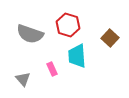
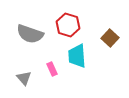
gray triangle: moved 1 px right, 1 px up
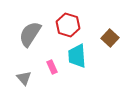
gray semicircle: rotated 104 degrees clockwise
pink rectangle: moved 2 px up
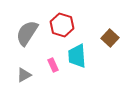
red hexagon: moved 6 px left
gray semicircle: moved 3 px left, 1 px up
pink rectangle: moved 1 px right, 2 px up
gray triangle: moved 3 px up; rotated 42 degrees clockwise
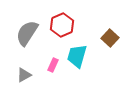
red hexagon: rotated 20 degrees clockwise
cyan trapezoid: rotated 20 degrees clockwise
pink rectangle: rotated 48 degrees clockwise
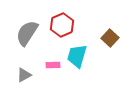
pink rectangle: rotated 64 degrees clockwise
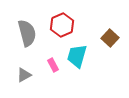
gray semicircle: rotated 132 degrees clockwise
pink rectangle: rotated 64 degrees clockwise
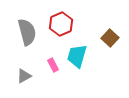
red hexagon: moved 1 px left, 1 px up
gray semicircle: moved 1 px up
gray triangle: moved 1 px down
